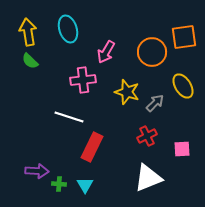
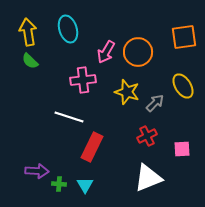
orange circle: moved 14 px left
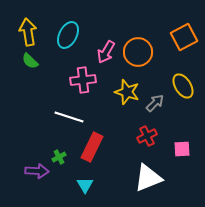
cyan ellipse: moved 6 px down; rotated 44 degrees clockwise
orange square: rotated 20 degrees counterclockwise
green cross: moved 27 px up; rotated 32 degrees counterclockwise
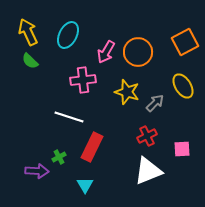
yellow arrow: rotated 16 degrees counterclockwise
orange square: moved 1 px right, 5 px down
white triangle: moved 7 px up
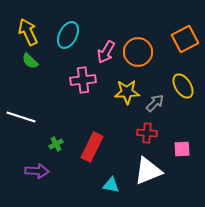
orange square: moved 3 px up
yellow star: rotated 20 degrees counterclockwise
white line: moved 48 px left
red cross: moved 3 px up; rotated 30 degrees clockwise
green cross: moved 3 px left, 13 px up
cyan triangle: moved 26 px right; rotated 48 degrees counterclockwise
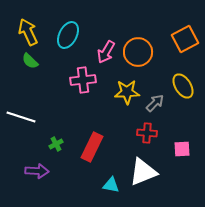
white triangle: moved 5 px left, 1 px down
